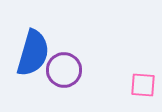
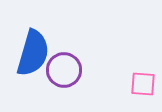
pink square: moved 1 px up
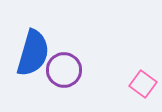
pink square: rotated 32 degrees clockwise
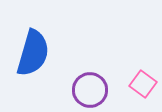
purple circle: moved 26 px right, 20 px down
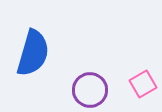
pink square: rotated 24 degrees clockwise
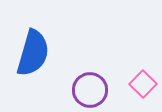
pink square: rotated 16 degrees counterclockwise
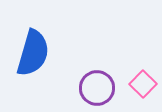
purple circle: moved 7 px right, 2 px up
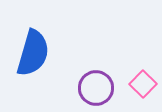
purple circle: moved 1 px left
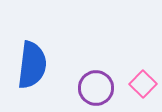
blue semicircle: moved 1 px left, 12 px down; rotated 9 degrees counterclockwise
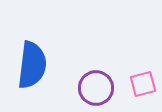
pink square: rotated 32 degrees clockwise
